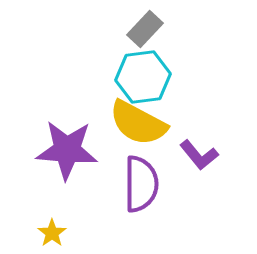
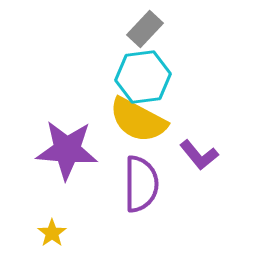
yellow semicircle: moved 3 px up
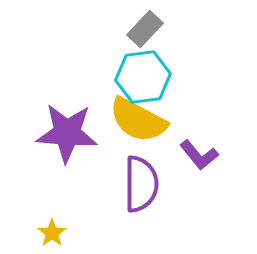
purple star: moved 17 px up
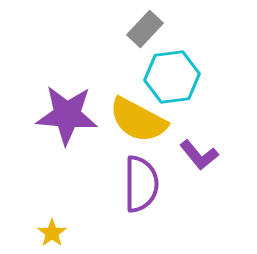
cyan hexagon: moved 29 px right
purple star: moved 18 px up
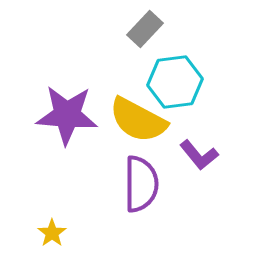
cyan hexagon: moved 3 px right, 5 px down
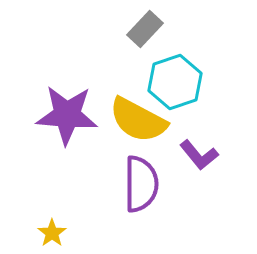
cyan hexagon: rotated 12 degrees counterclockwise
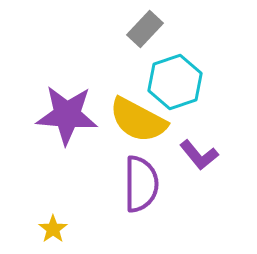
yellow star: moved 1 px right, 4 px up
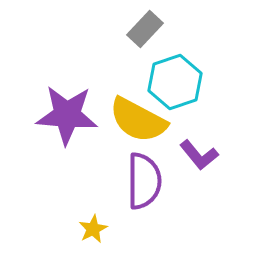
purple semicircle: moved 3 px right, 3 px up
yellow star: moved 40 px right; rotated 8 degrees clockwise
